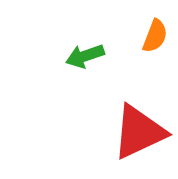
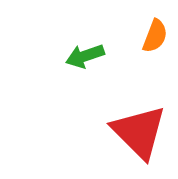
red triangle: rotated 50 degrees counterclockwise
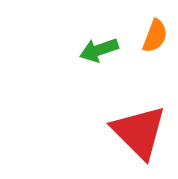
green arrow: moved 14 px right, 6 px up
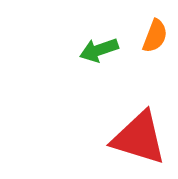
red triangle: moved 6 px down; rotated 28 degrees counterclockwise
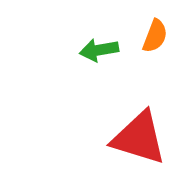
green arrow: rotated 9 degrees clockwise
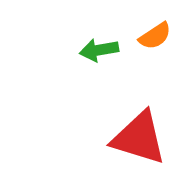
orange semicircle: rotated 36 degrees clockwise
